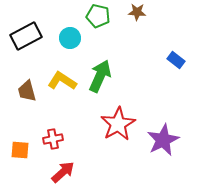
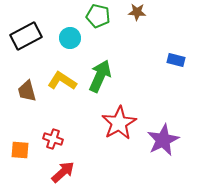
blue rectangle: rotated 24 degrees counterclockwise
red star: moved 1 px right, 1 px up
red cross: rotated 30 degrees clockwise
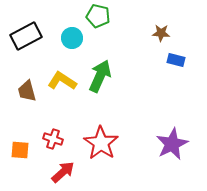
brown star: moved 24 px right, 21 px down
cyan circle: moved 2 px right
red star: moved 18 px left, 20 px down; rotated 8 degrees counterclockwise
purple star: moved 9 px right, 4 px down
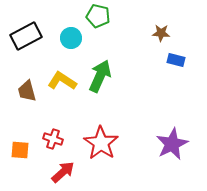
cyan circle: moved 1 px left
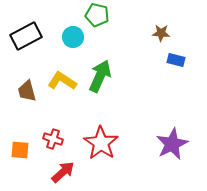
green pentagon: moved 1 px left, 1 px up
cyan circle: moved 2 px right, 1 px up
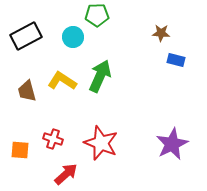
green pentagon: rotated 15 degrees counterclockwise
red star: rotated 12 degrees counterclockwise
red arrow: moved 3 px right, 2 px down
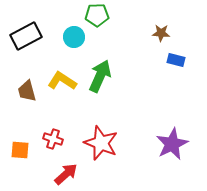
cyan circle: moved 1 px right
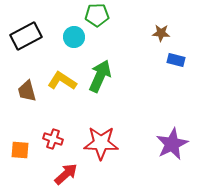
red star: rotated 20 degrees counterclockwise
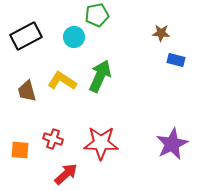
green pentagon: rotated 10 degrees counterclockwise
